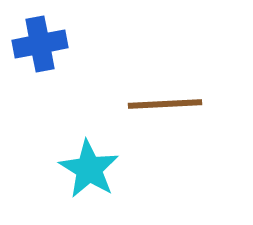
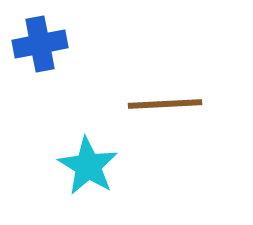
cyan star: moved 1 px left, 3 px up
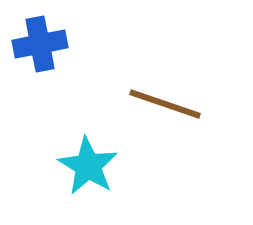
brown line: rotated 22 degrees clockwise
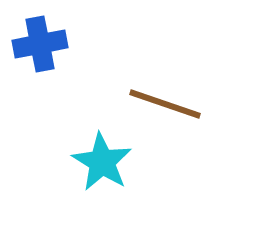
cyan star: moved 14 px right, 4 px up
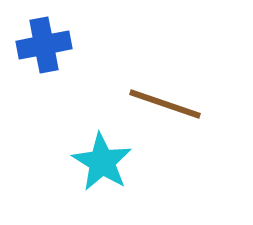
blue cross: moved 4 px right, 1 px down
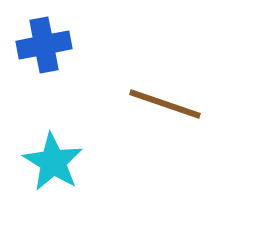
cyan star: moved 49 px left
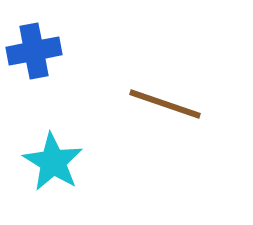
blue cross: moved 10 px left, 6 px down
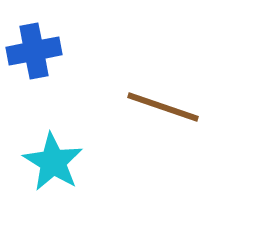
brown line: moved 2 px left, 3 px down
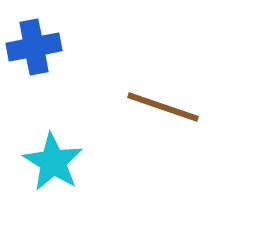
blue cross: moved 4 px up
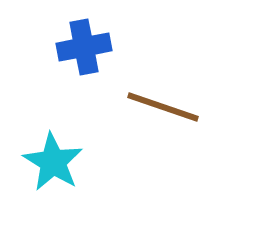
blue cross: moved 50 px right
